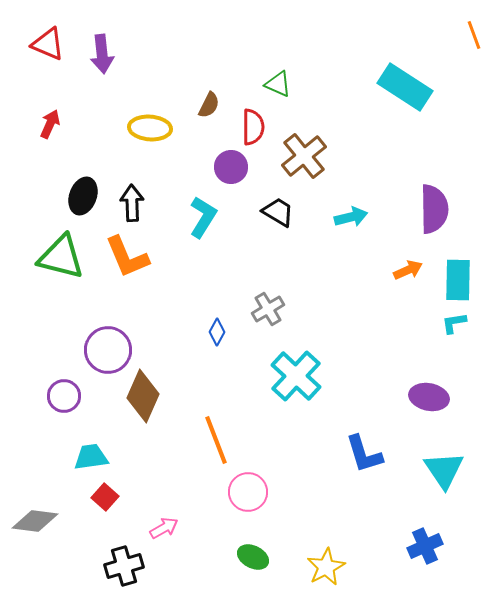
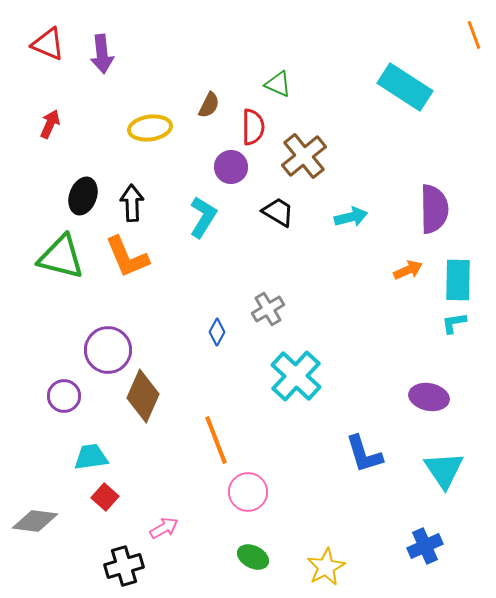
yellow ellipse at (150, 128): rotated 12 degrees counterclockwise
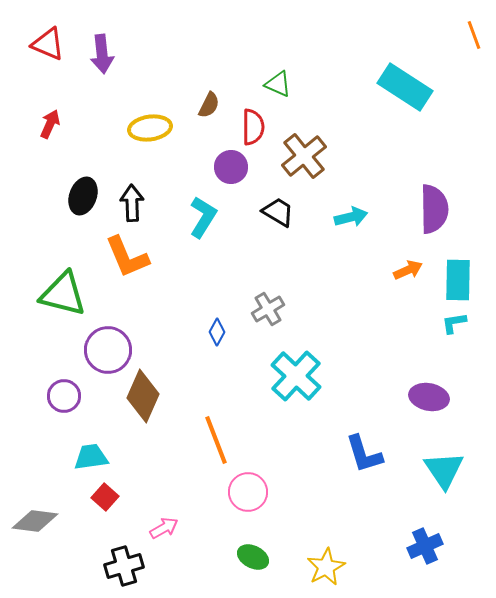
green triangle at (61, 257): moved 2 px right, 37 px down
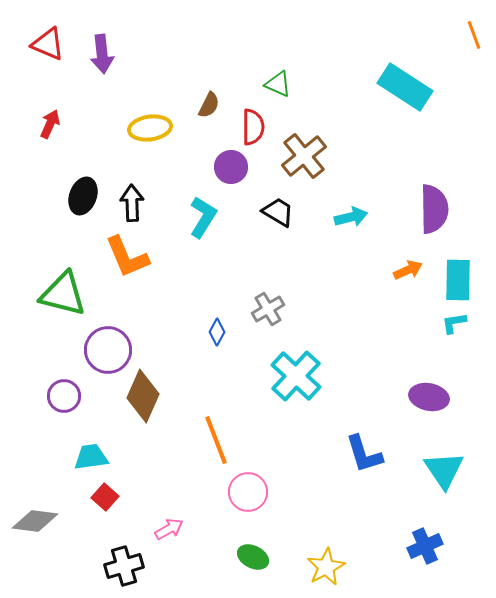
pink arrow at (164, 528): moved 5 px right, 1 px down
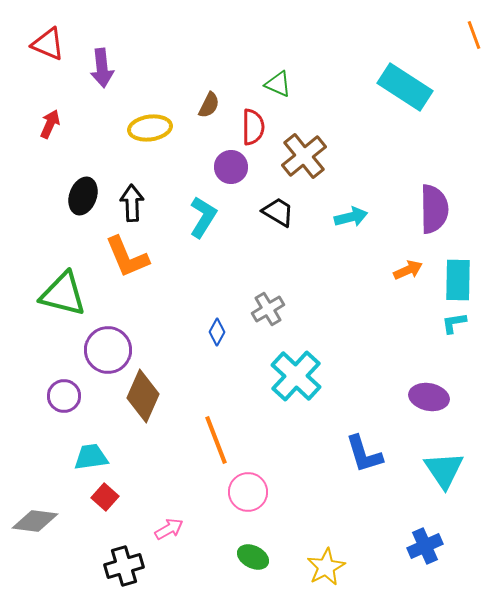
purple arrow at (102, 54): moved 14 px down
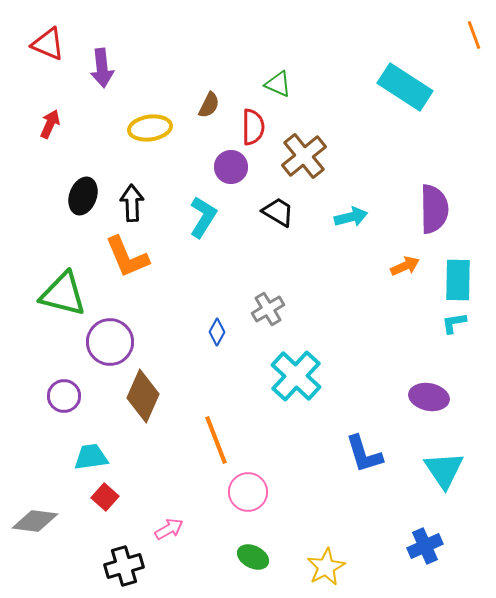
orange arrow at (408, 270): moved 3 px left, 4 px up
purple circle at (108, 350): moved 2 px right, 8 px up
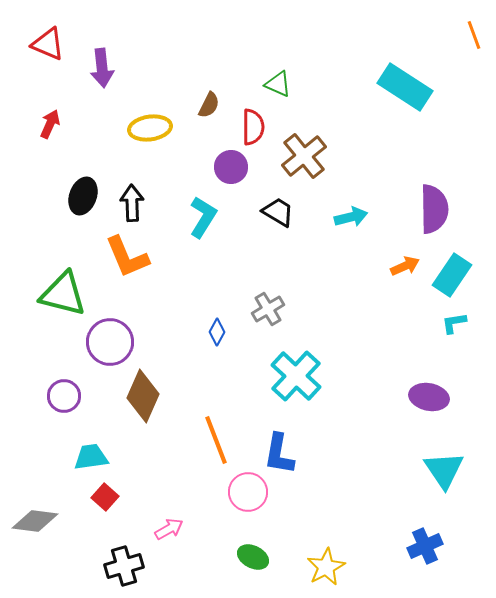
cyan rectangle at (458, 280): moved 6 px left, 5 px up; rotated 33 degrees clockwise
blue L-shape at (364, 454): moved 85 px left; rotated 27 degrees clockwise
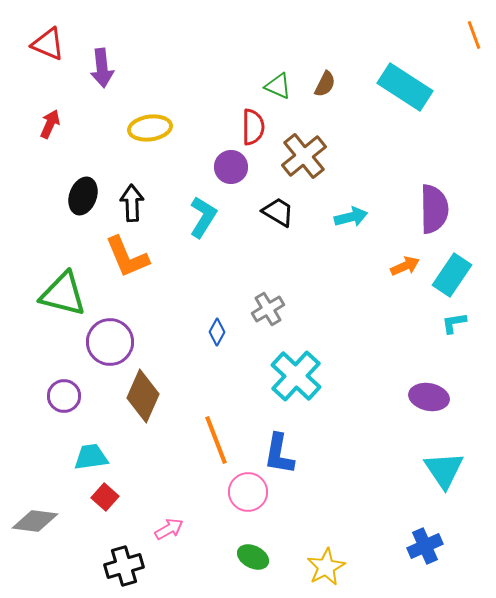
green triangle at (278, 84): moved 2 px down
brown semicircle at (209, 105): moved 116 px right, 21 px up
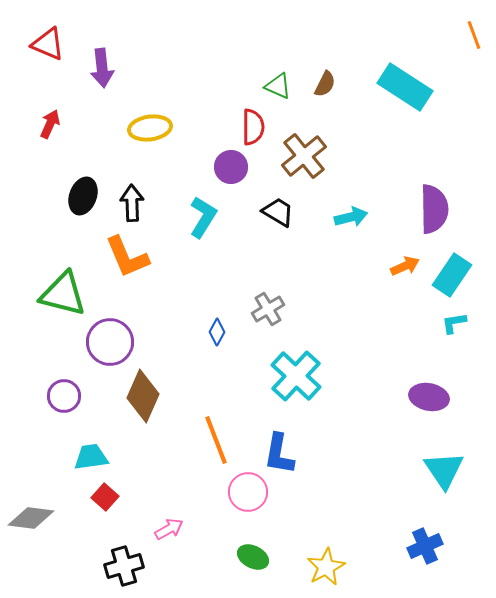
gray diamond at (35, 521): moved 4 px left, 3 px up
